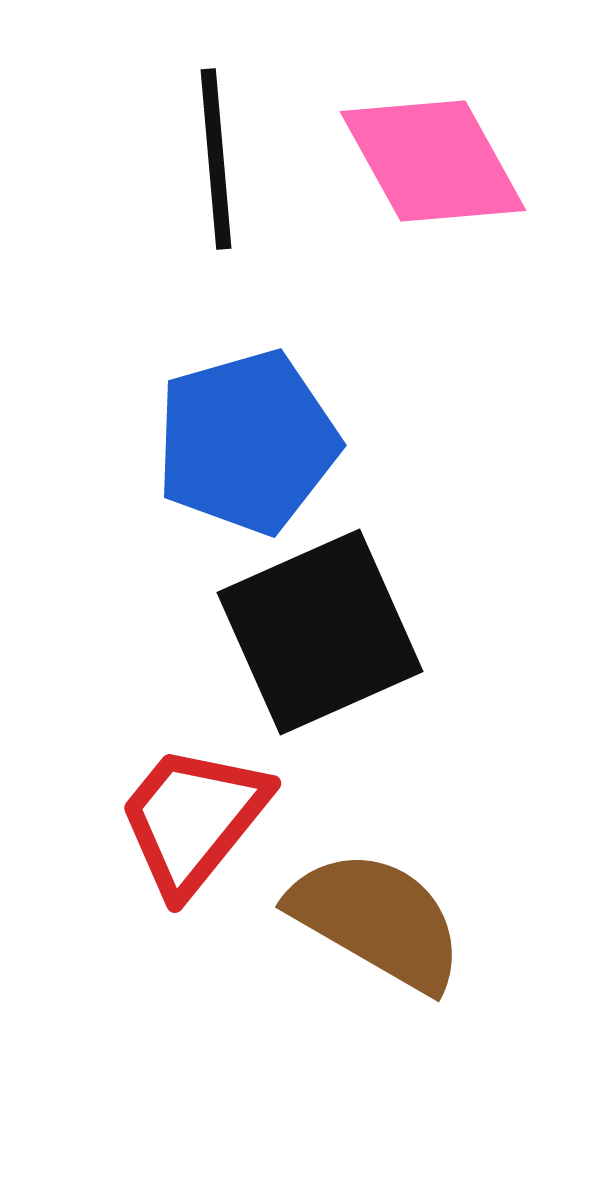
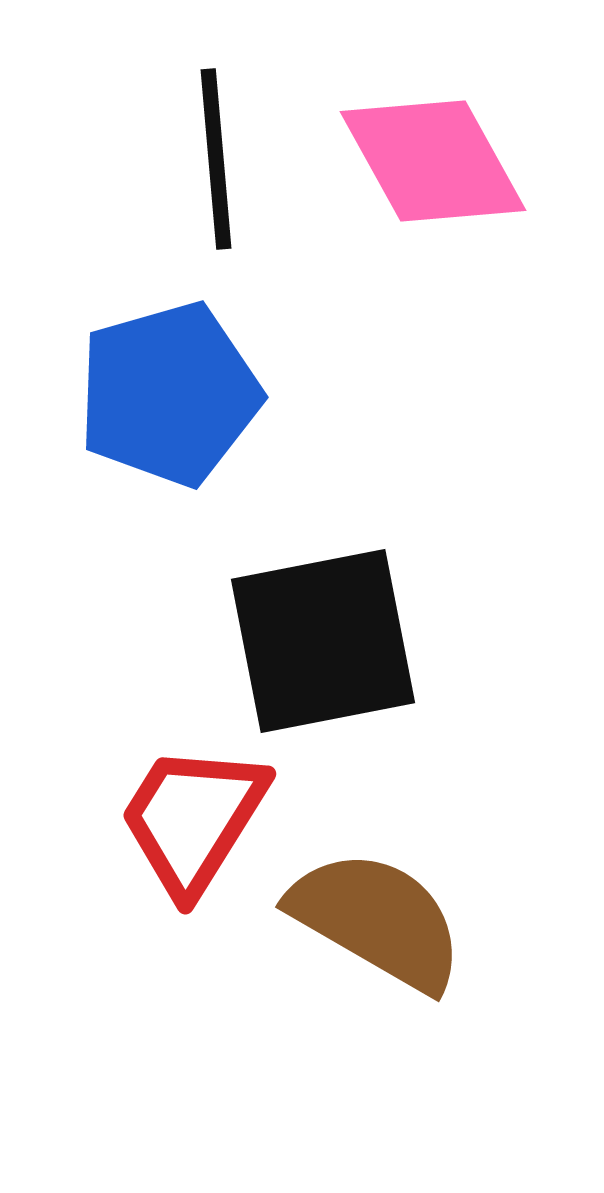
blue pentagon: moved 78 px left, 48 px up
black square: moved 3 px right, 9 px down; rotated 13 degrees clockwise
red trapezoid: rotated 7 degrees counterclockwise
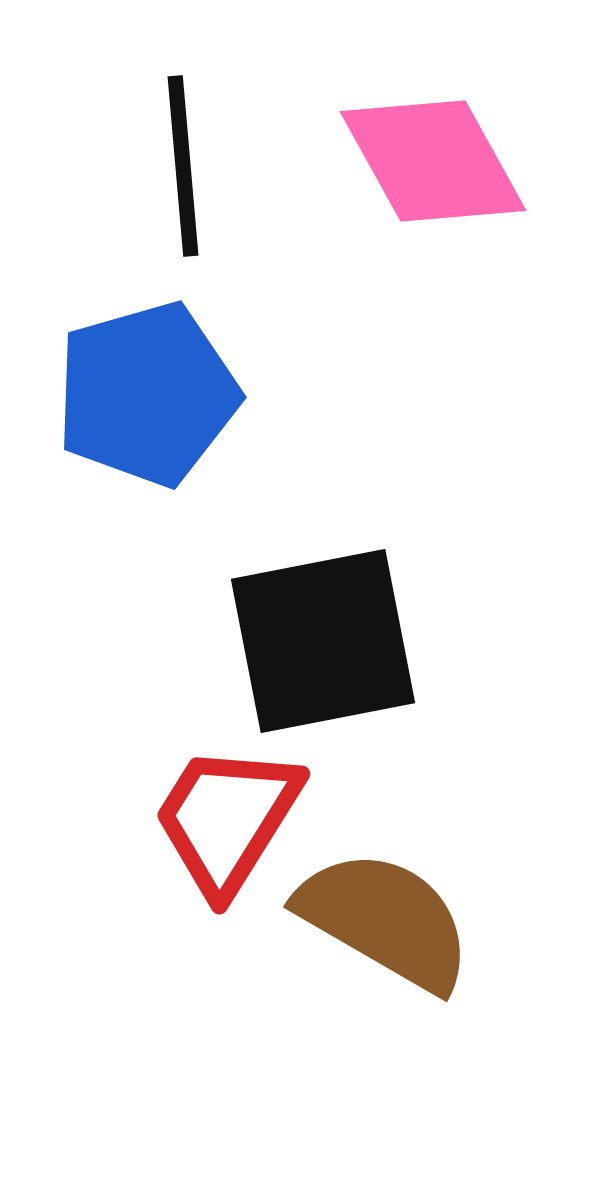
black line: moved 33 px left, 7 px down
blue pentagon: moved 22 px left
red trapezoid: moved 34 px right
brown semicircle: moved 8 px right
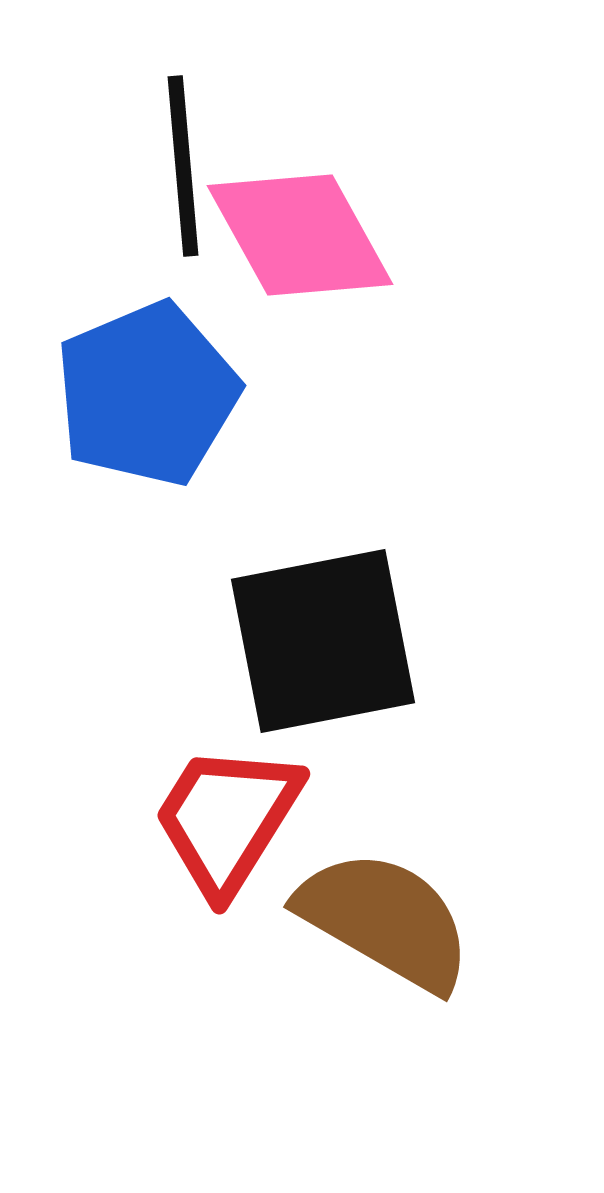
pink diamond: moved 133 px left, 74 px down
blue pentagon: rotated 7 degrees counterclockwise
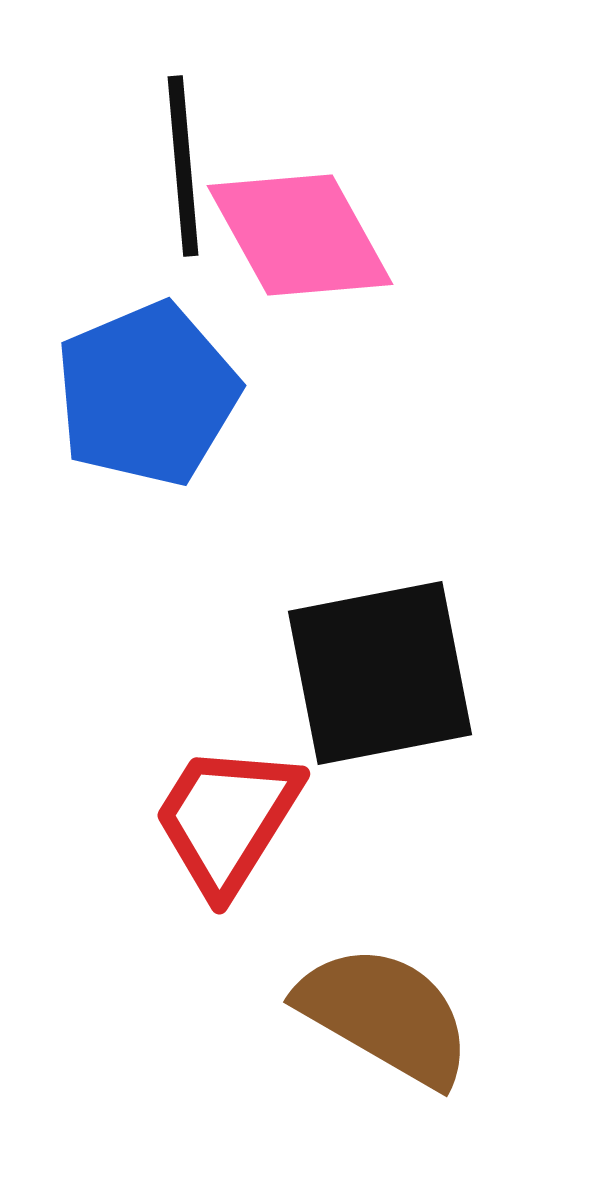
black square: moved 57 px right, 32 px down
brown semicircle: moved 95 px down
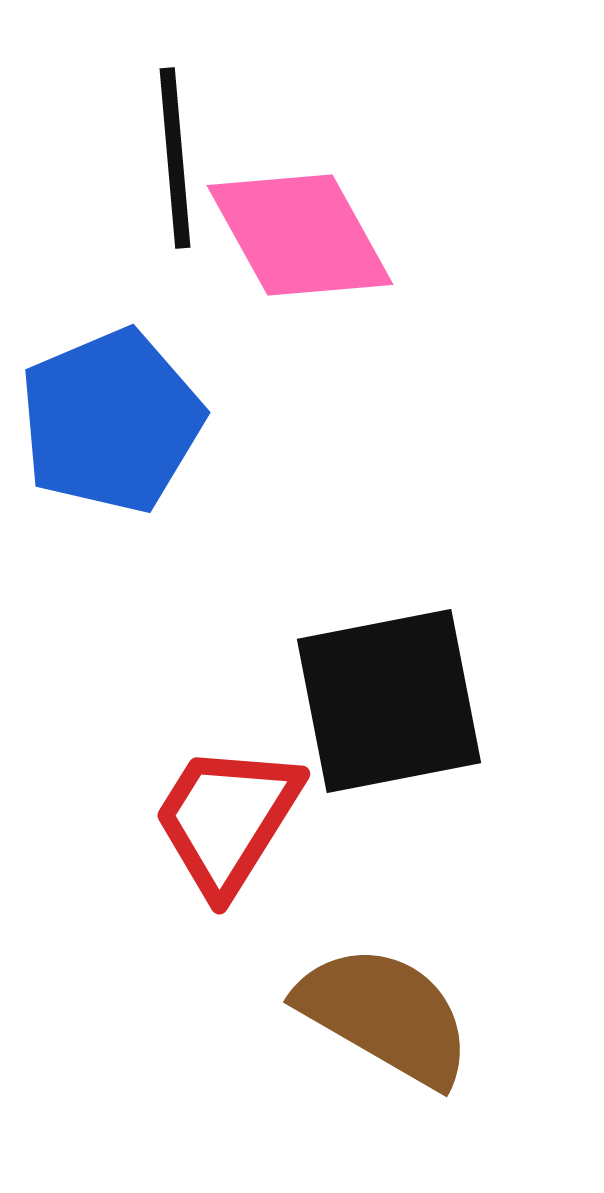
black line: moved 8 px left, 8 px up
blue pentagon: moved 36 px left, 27 px down
black square: moved 9 px right, 28 px down
